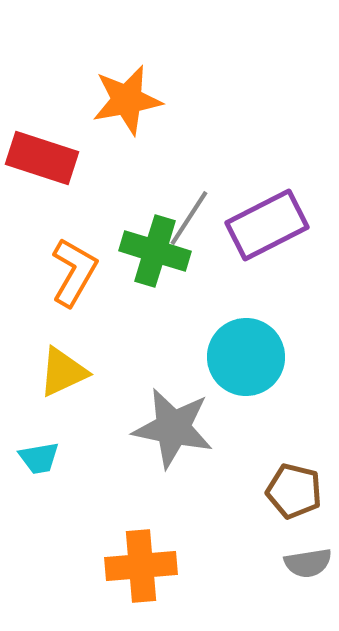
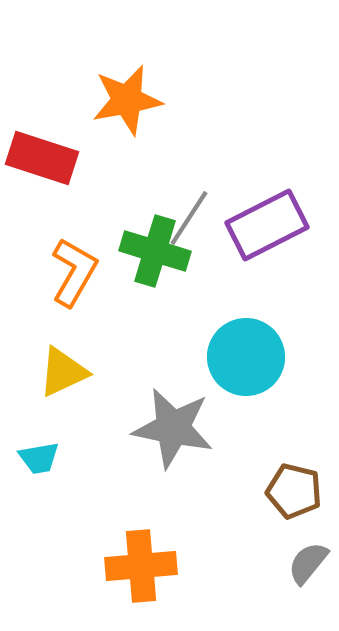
gray semicircle: rotated 138 degrees clockwise
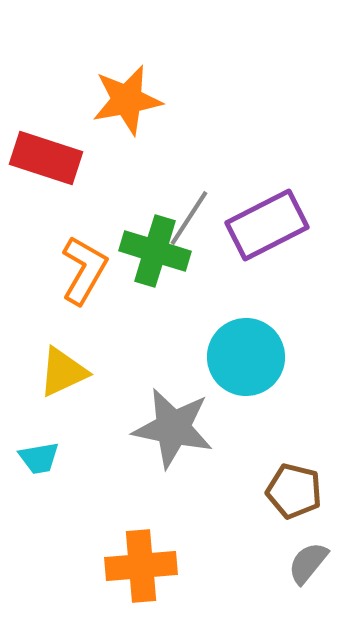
red rectangle: moved 4 px right
orange L-shape: moved 10 px right, 2 px up
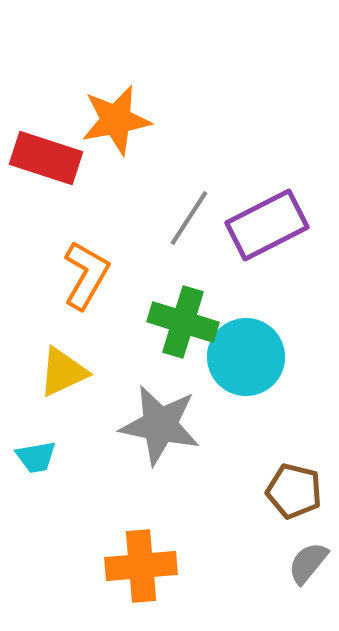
orange star: moved 11 px left, 20 px down
green cross: moved 28 px right, 71 px down
orange L-shape: moved 2 px right, 5 px down
gray star: moved 13 px left, 3 px up
cyan trapezoid: moved 3 px left, 1 px up
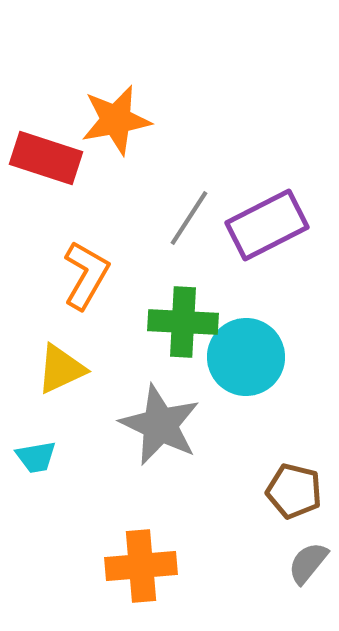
green cross: rotated 14 degrees counterclockwise
yellow triangle: moved 2 px left, 3 px up
gray star: rotated 14 degrees clockwise
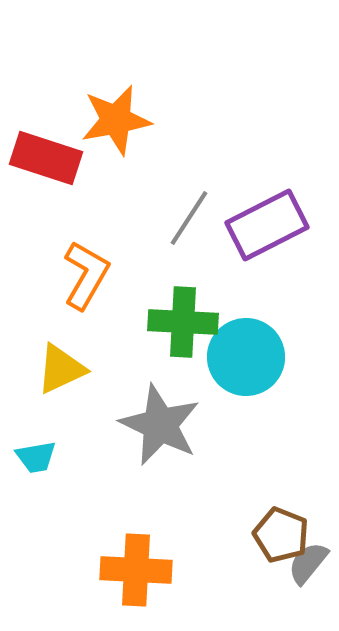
brown pentagon: moved 13 px left, 44 px down; rotated 8 degrees clockwise
orange cross: moved 5 px left, 4 px down; rotated 8 degrees clockwise
